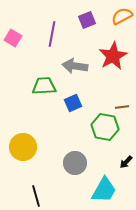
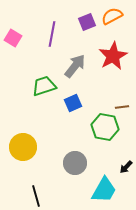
orange semicircle: moved 10 px left
purple square: moved 2 px down
gray arrow: rotated 120 degrees clockwise
green trapezoid: rotated 15 degrees counterclockwise
black arrow: moved 5 px down
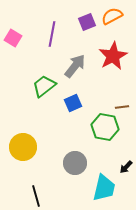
green trapezoid: rotated 20 degrees counterclockwise
cyan trapezoid: moved 2 px up; rotated 16 degrees counterclockwise
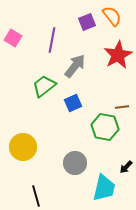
orange semicircle: rotated 80 degrees clockwise
purple line: moved 6 px down
red star: moved 5 px right, 1 px up
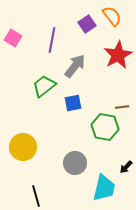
purple square: moved 2 px down; rotated 12 degrees counterclockwise
blue square: rotated 12 degrees clockwise
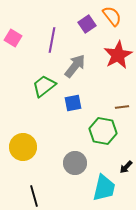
green hexagon: moved 2 px left, 4 px down
black line: moved 2 px left
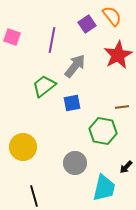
pink square: moved 1 px left, 1 px up; rotated 12 degrees counterclockwise
blue square: moved 1 px left
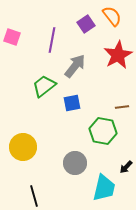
purple square: moved 1 px left
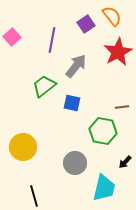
pink square: rotated 30 degrees clockwise
red star: moved 3 px up
gray arrow: moved 1 px right
blue square: rotated 24 degrees clockwise
black arrow: moved 1 px left, 5 px up
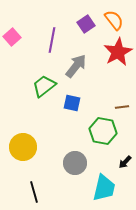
orange semicircle: moved 2 px right, 4 px down
black line: moved 4 px up
